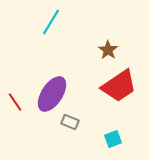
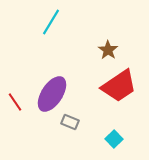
cyan square: moved 1 px right; rotated 24 degrees counterclockwise
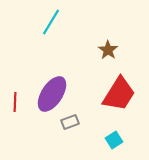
red trapezoid: moved 8 px down; rotated 24 degrees counterclockwise
red line: rotated 36 degrees clockwise
gray rectangle: rotated 42 degrees counterclockwise
cyan square: moved 1 px down; rotated 12 degrees clockwise
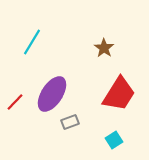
cyan line: moved 19 px left, 20 px down
brown star: moved 4 px left, 2 px up
red line: rotated 42 degrees clockwise
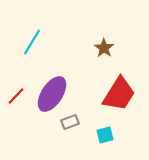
red line: moved 1 px right, 6 px up
cyan square: moved 9 px left, 5 px up; rotated 18 degrees clockwise
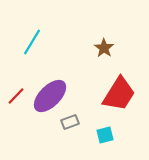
purple ellipse: moved 2 px left, 2 px down; rotated 12 degrees clockwise
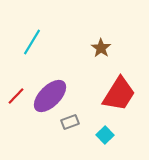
brown star: moved 3 px left
cyan square: rotated 30 degrees counterclockwise
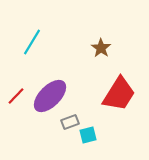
cyan square: moved 17 px left; rotated 30 degrees clockwise
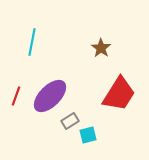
cyan line: rotated 20 degrees counterclockwise
red line: rotated 24 degrees counterclockwise
gray rectangle: moved 1 px up; rotated 12 degrees counterclockwise
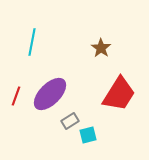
purple ellipse: moved 2 px up
